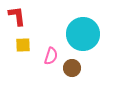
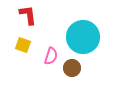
red L-shape: moved 11 px right, 1 px up
cyan circle: moved 3 px down
yellow square: rotated 21 degrees clockwise
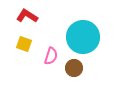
red L-shape: moved 1 px left, 1 px down; rotated 50 degrees counterclockwise
yellow square: moved 1 px right, 1 px up
brown circle: moved 2 px right
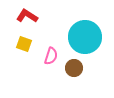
cyan circle: moved 2 px right
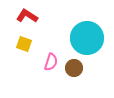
cyan circle: moved 2 px right, 1 px down
pink semicircle: moved 6 px down
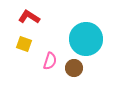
red L-shape: moved 2 px right, 1 px down
cyan circle: moved 1 px left, 1 px down
pink semicircle: moved 1 px left, 1 px up
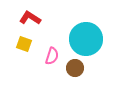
red L-shape: moved 1 px right, 1 px down
pink semicircle: moved 2 px right, 5 px up
brown circle: moved 1 px right
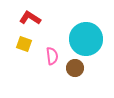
pink semicircle: rotated 24 degrees counterclockwise
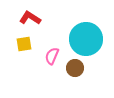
yellow square: rotated 28 degrees counterclockwise
pink semicircle: rotated 150 degrees counterclockwise
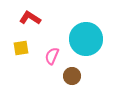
yellow square: moved 3 px left, 4 px down
brown circle: moved 3 px left, 8 px down
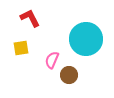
red L-shape: rotated 30 degrees clockwise
pink semicircle: moved 4 px down
brown circle: moved 3 px left, 1 px up
